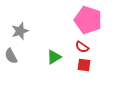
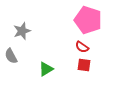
gray star: moved 2 px right
green triangle: moved 8 px left, 12 px down
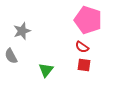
green triangle: moved 1 px down; rotated 21 degrees counterclockwise
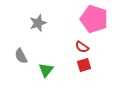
pink pentagon: moved 6 px right, 1 px up
gray star: moved 16 px right, 8 px up
gray semicircle: moved 10 px right
red square: rotated 24 degrees counterclockwise
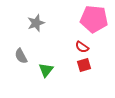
pink pentagon: rotated 12 degrees counterclockwise
gray star: moved 2 px left
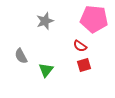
gray star: moved 9 px right, 2 px up
red semicircle: moved 2 px left, 1 px up
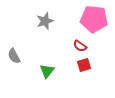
gray semicircle: moved 7 px left
green triangle: moved 1 px right, 1 px down
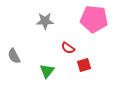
gray star: rotated 18 degrees clockwise
red semicircle: moved 12 px left, 2 px down
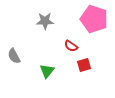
pink pentagon: rotated 12 degrees clockwise
red semicircle: moved 3 px right, 2 px up
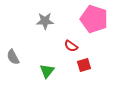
gray semicircle: moved 1 px left, 1 px down
